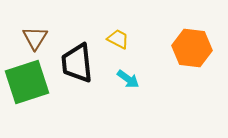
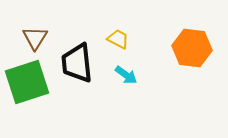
cyan arrow: moved 2 px left, 4 px up
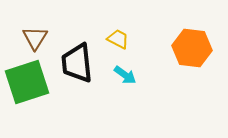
cyan arrow: moved 1 px left
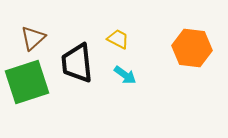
brown triangle: moved 2 px left; rotated 16 degrees clockwise
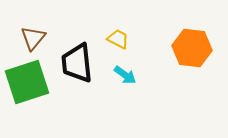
brown triangle: rotated 8 degrees counterclockwise
